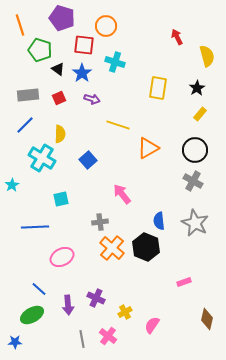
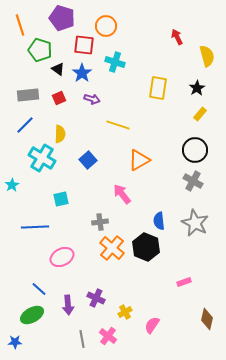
orange triangle at (148, 148): moved 9 px left, 12 px down
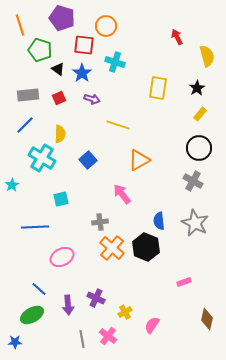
black circle at (195, 150): moved 4 px right, 2 px up
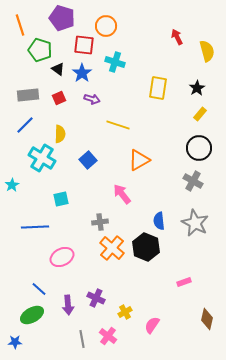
yellow semicircle at (207, 56): moved 5 px up
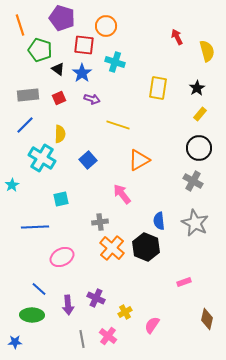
green ellipse at (32, 315): rotated 30 degrees clockwise
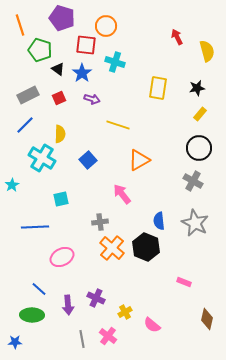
red square at (84, 45): moved 2 px right
black star at (197, 88): rotated 21 degrees clockwise
gray rectangle at (28, 95): rotated 20 degrees counterclockwise
pink rectangle at (184, 282): rotated 40 degrees clockwise
pink semicircle at (152, 325): rotated 84 degrees counterclockwise
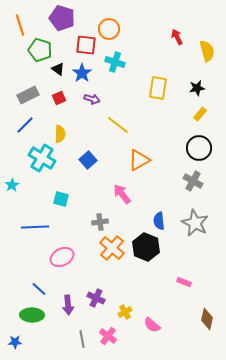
orange circle at (106, 26): moved 3 px right, 3 px down
yellow line at (118, 125): rotated 20 degrees clockwise
cyan square at (61, 199): rotated 28 degrees clockwise
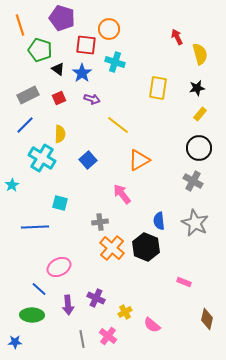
yellow semicircle at (207, 51): moved 7 px left, 3 px down
cyan square at (61, 199): moved 1 px left, 4 px down
pink ellipse at (62, 257): moved 3 px left, 10 px down
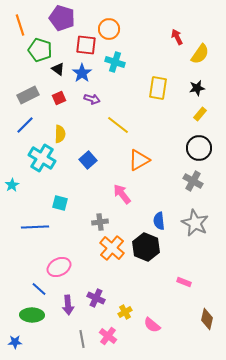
yellow semicircle at (200, 54): rotated 50 degrees clockwise
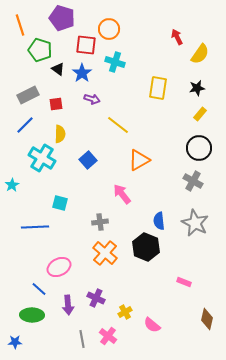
red square at (59, 98): moved 3 px left, 6 px down; rotated 16 degrees clockwise
orange cross at (112, 248): moved 7 px left, 5 px down
